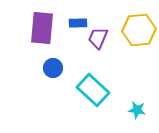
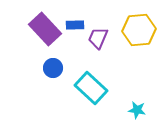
blue rectangle: moved 3 px left, 2 px down
purple rectangle: moved 3 px right, 1 px down; rotated 48 degrees counterclockwise
cyan rectangle: moved 2 px left, 2 px up
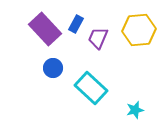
blue rectangle: moved 1 px right, 1 px up; rotated 60 degrees counterclockwise
cyan star: moved 2 px left; rotated 24 degrees counterclockwise
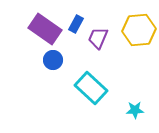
purple rectangle: rotated 12 degrees counterclockwise
blue circle: moved 8 px up
cyan star: rotated 12 degrees clockwise
